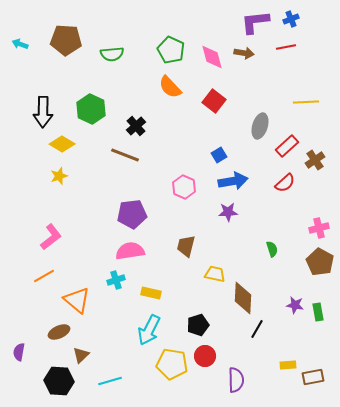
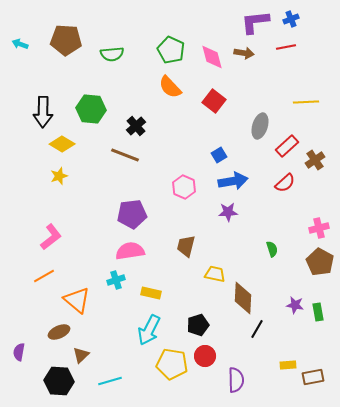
green hexagon at (91, 109): rotated 20 degrees counterclockwise
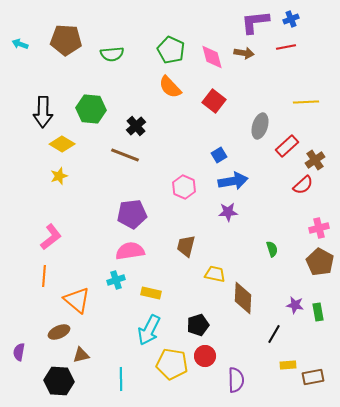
red semicircle at (285, 183): moved 18 px right, 2 px down
orange line at (44, 276): rotated 55 degrees counterclockwise
black line at (257, 329): moved 17 px right, 5 px down
brown triangle at (81, 355): rotated 30 degrees clockwise
cyan line at (110, 381): moved 11 px right, 2 px up; rotated 75 degrees counterclockwise
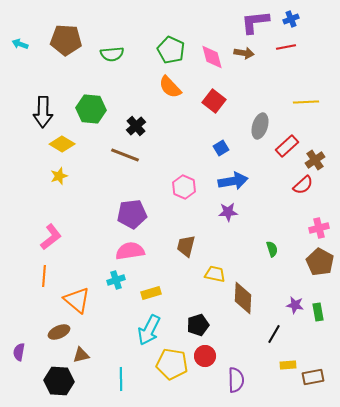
blue square at (219, 155): moved 2 px right, 7 px up
yellow rectangle at (151, 293): rotated 30 degrees counterclockwise
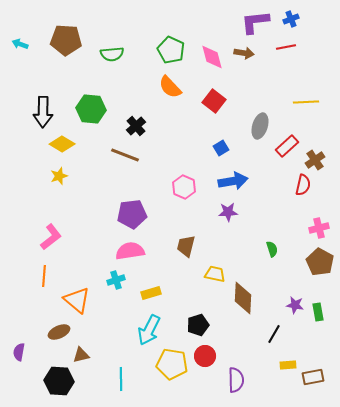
red semicircle at (303, 185): rotated 35 degrees counterclockwise
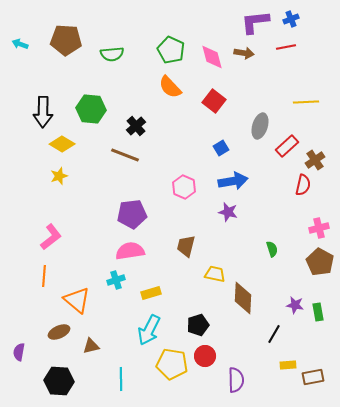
purple star at (228, 212): rotated 18 degrees clockwise
brown triangle at (81, 355): moved 10 px right, 9 px up
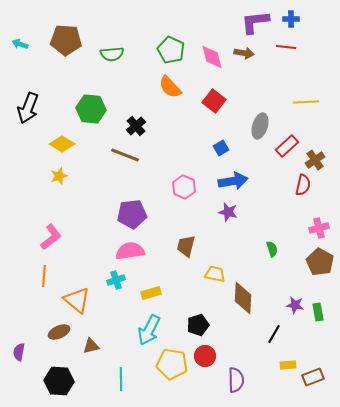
blue cross at (291, 19): rotated 21 degrees clockwise
red line at (286, 47): rotated 18 degrees clockwise
black arrow at (43, 112): moved 15 px left, 4 px up; rotated 20 degrees clockwise
brown rectangle at (313, 377): rotated 10 degrees counterclockwise
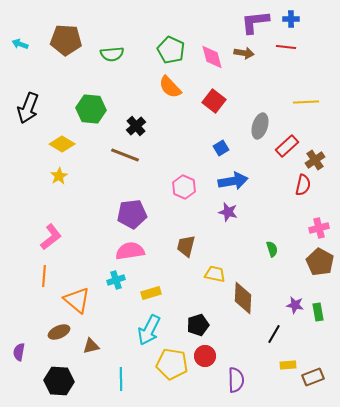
yellow star at (59, 176): rotated 12 degrees counterclockwise
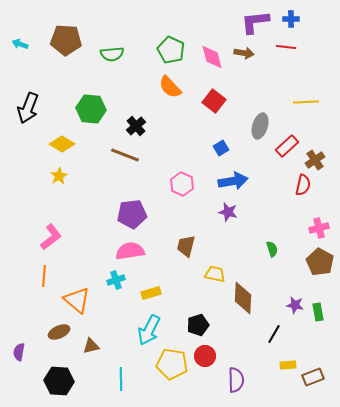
pink hexagon at (184, 187): moved 2 px left, 3 px up
